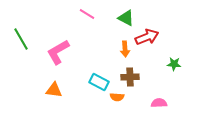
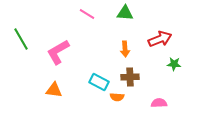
green triangle: moved 1 px left, 5 px up; rotated 24 degrees counterclockwise
red arrow: moved 13 px right, 2 px down
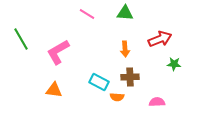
pink semicircle: moved 2 px left, 1 px up
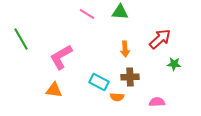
green triangle: moved 5 px left, 1 px up
red arrow: rotated 20 degrees counterclockwise
pink L-shape: moved 3 px right, 5 px down
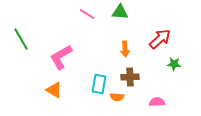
cyan rectangle: moved 2 px down; rotated 72 degrees clockwise
orange triangle: rotated 24 degrees clockwise
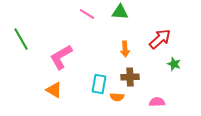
green star: rotated 16 degrees clockwise
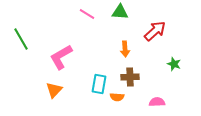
red arrow: moved 5 px left, 8 px up
orange triangle: rotated 42 degrees clockwise
